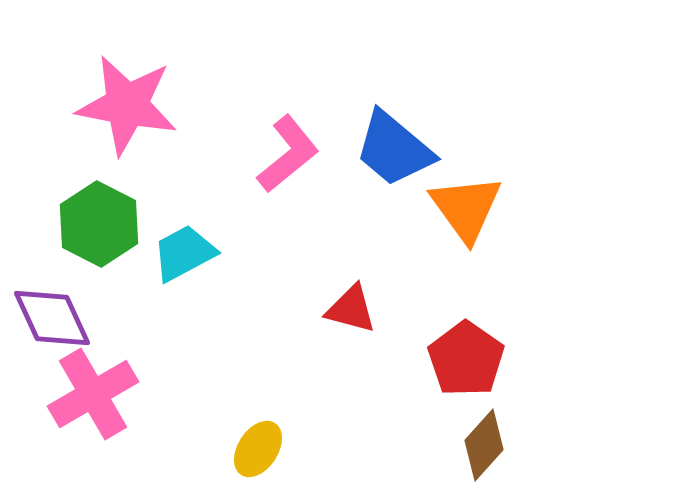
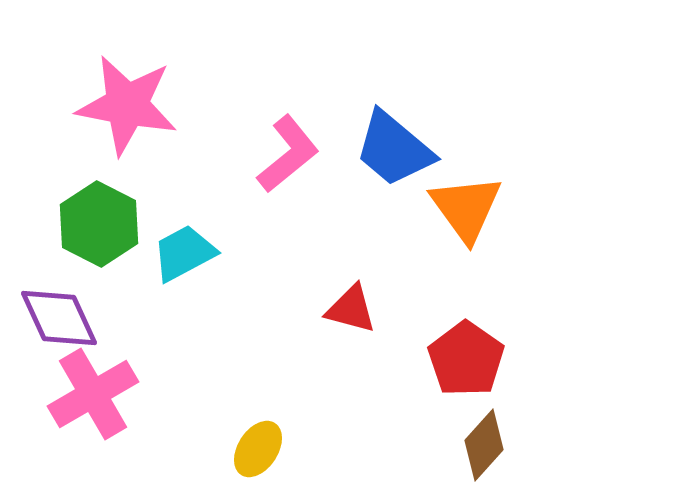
purple diamond: moved 7 px right
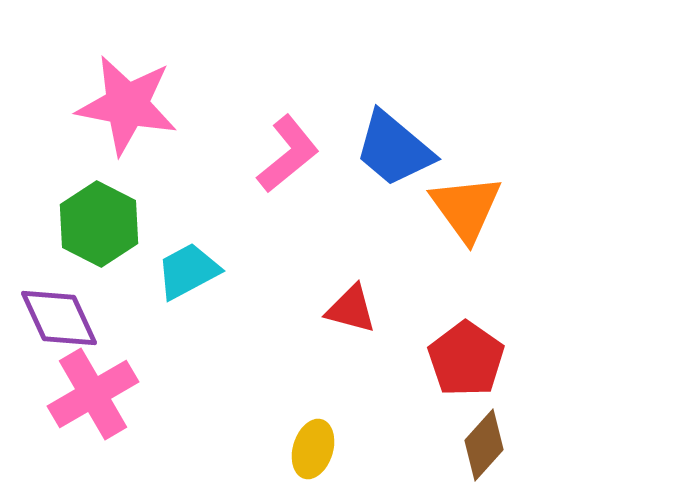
cyan trapezoid: moved 4 px right, 18 px down
yellow ellipse: moved 55 px right; rotated 16 degrees counterclockwise
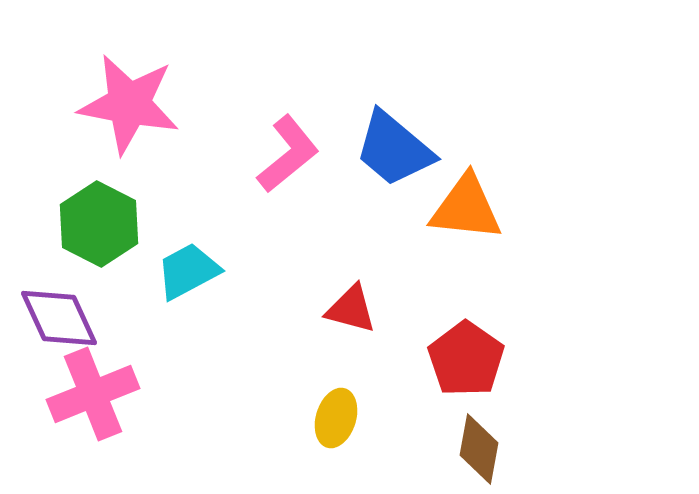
pink star: moved 2 px right, 1 px up
orange triangle: rotated 48 degrees counterclockwise
pink cross: rotated 8 degrees clockwise
brown diamond: moved 5 px left, 4 px down; rotated 32 degrees counterclockwise
yellow ellipse: moved 23 px right, 31 px up
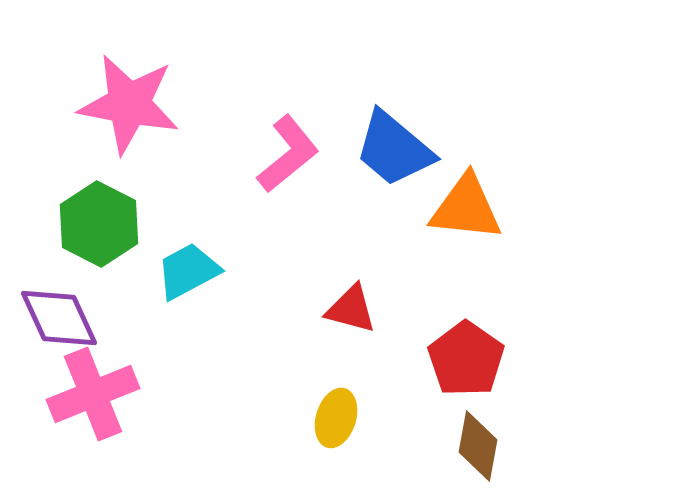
brown diamond: moved 1 px left, 3 px up
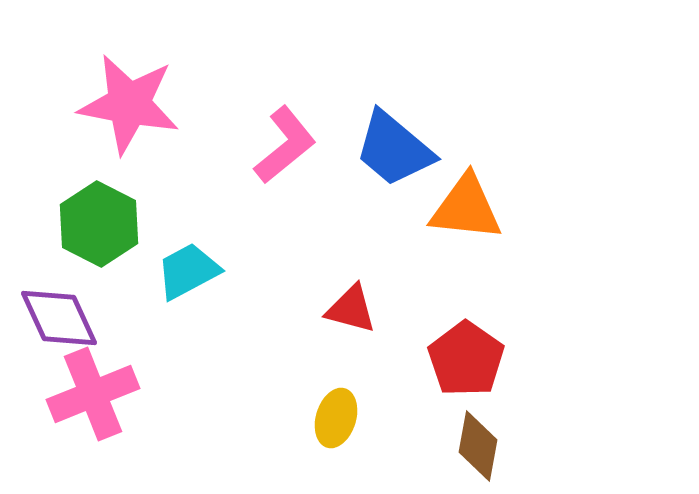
pink L-shape: moved 3 px left, 9 px up
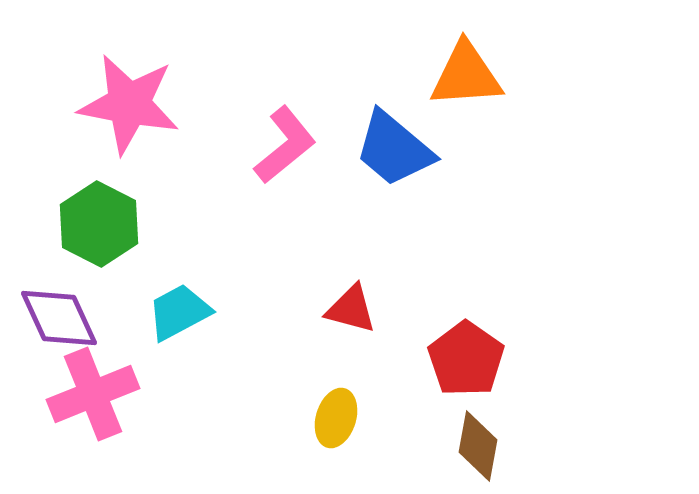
orange triangle: moved 133 px up; rotated 10 degrees counterclockwise
cyan trapezoid: moved 9 px left, 41 px down
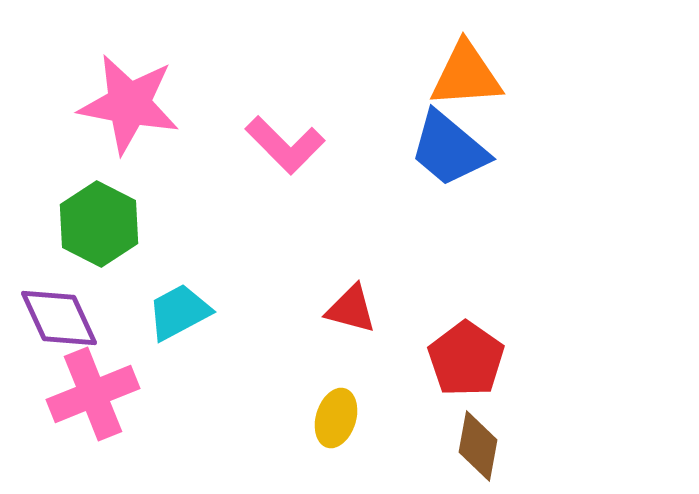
pink L-shape: rotated 84 degrees clockwise
blue trapezoid: moved 55 px right
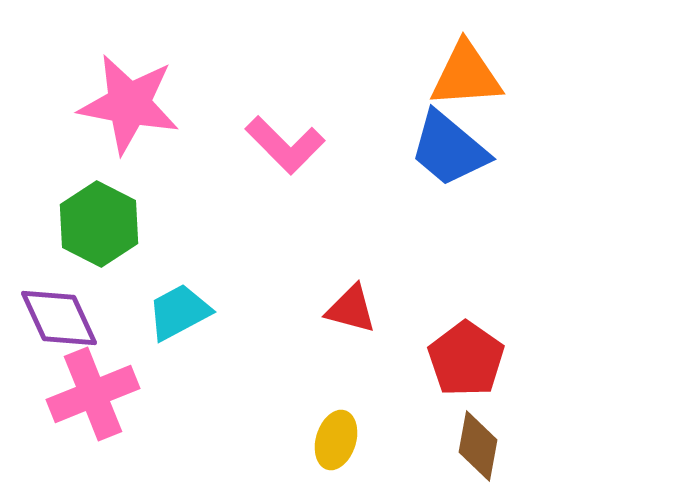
yellow ellipse: moved 22 px down
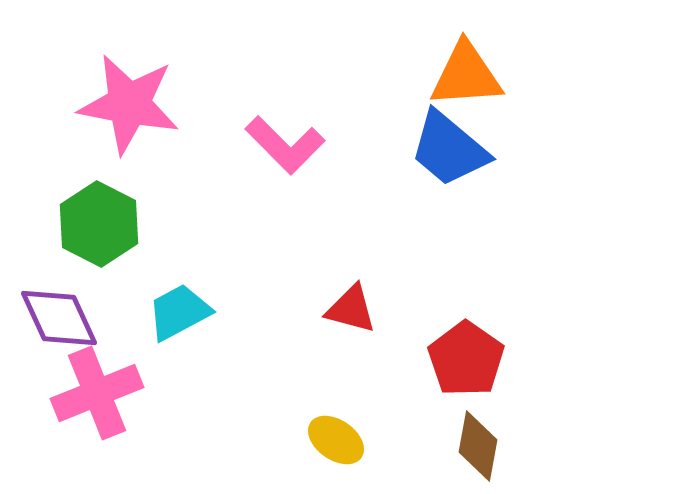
pink cross: moved 4 px right, 1 px up
yellow ellipse: rotated 72 degrees counterclockwise
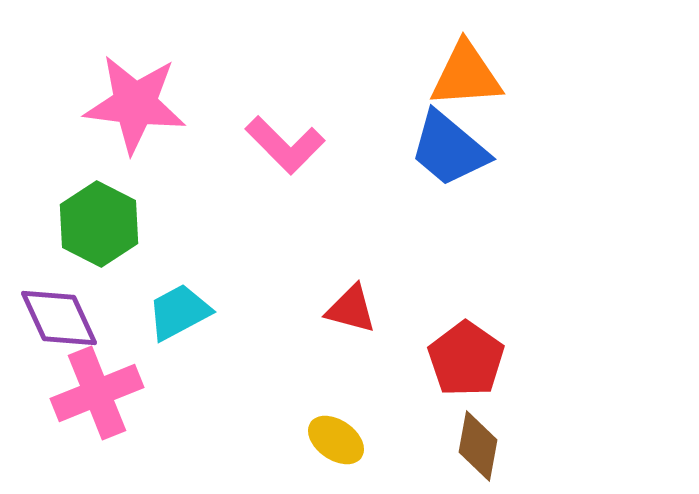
pink star: moved 6 px right; rotated 4 degrees counterclockwise
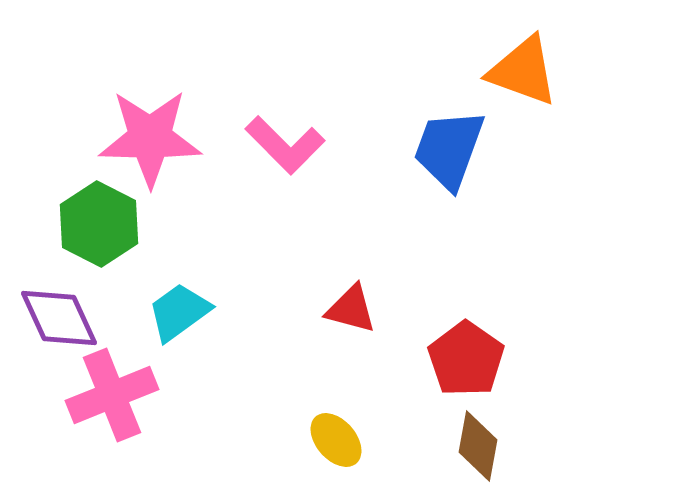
orange triangle: moved 57 px right, 4 px up; rotated 24 degrees clockwise
pink star: moved 15 px right, 34 px down; rotated 6 degrees counterclockwise
blue trapezoid: rotated 70 degrees clockwise
cyan trapezoid: rotated 8 degrees counterclockwise
pink cross: moved 15 px right, 2 px down
yellow ellipse: rotated 14 degrees clockwise
